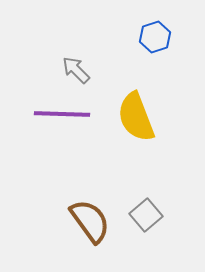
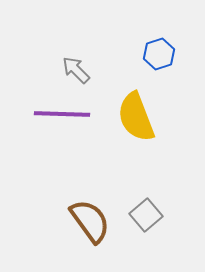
blue hexagon: moved 4 px right, 17 px down
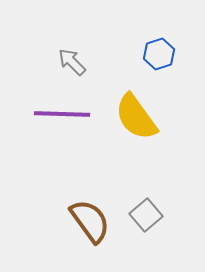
gray arrow: moved 4 px left, 8 px up
yellow semicircle: rotated 15 degrees counterclockwise
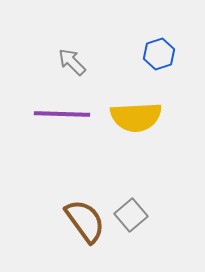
yellow semicircle: rotated 57 degrees counterclockwise
gray square: moved 15 px left
brown semicircle: moved 5 px left
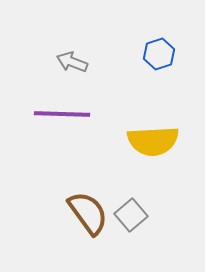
gray arrow: rotated 24 degrees counterclockwise
yellow semicircle: moved 17 px right, 24 px down
brown semicircle: moved 3 px right, 8 px up
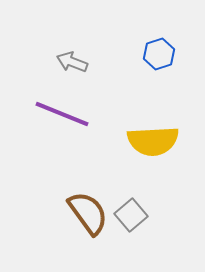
purple line: rotated 20 degrees clockwise
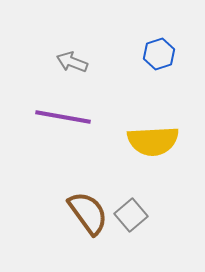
purple line: moved 1 px right, 3 px down; rotated 12 degrees counterclockwise
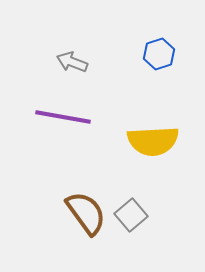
brown semicircle: moved 2 px left
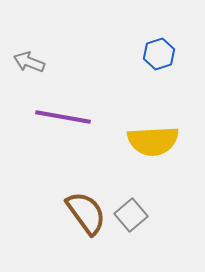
gray arrow: moved 43 px left
